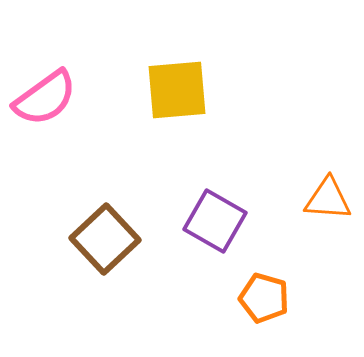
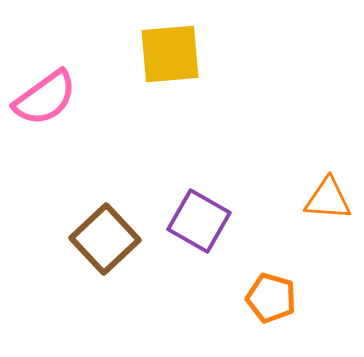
yellow square: moved 7 px left, 36 px up
purple square: moved 16 px left
orange pentagon: moved 7 px right
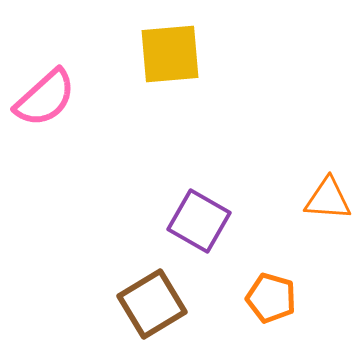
pink semicircle: rotated 6 degrees counterclockwise
brown square: moved 47 px right, 65 px down; rotated 12 degrees clockwise
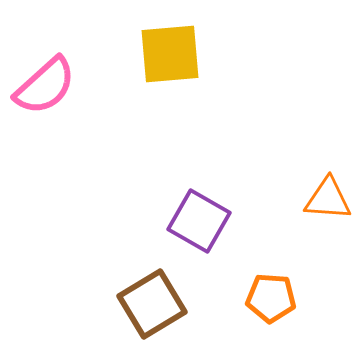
pink semicircle: moved 12 px up
orange pentagon: rotated 12 degrees counterclockwise
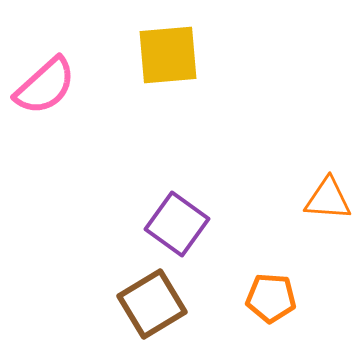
yellow square: moved 2 px left, 1 px down
purple square: moved 22 px left, 3 px down; rotated 6 degrees clockwise
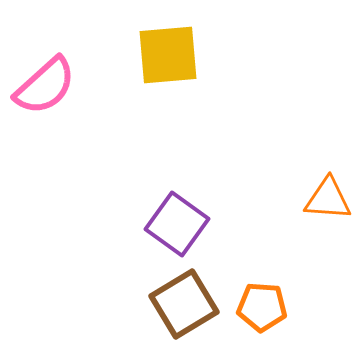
orange pentagon: moved 9 px left, 9 px down
brown square: moved 32 px right
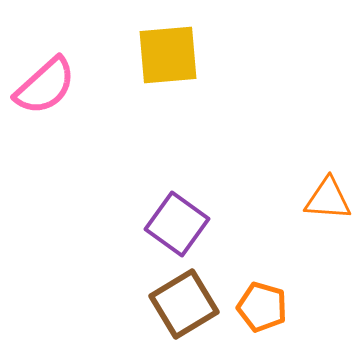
orange pentagon: rotated 12 degrees clockwise
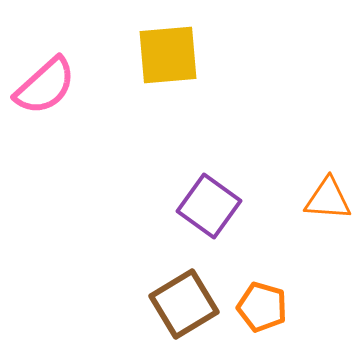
purple square: moved 32 px right, 18 px up
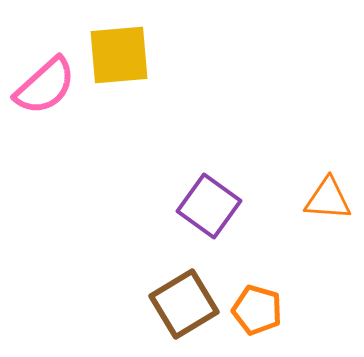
yellow square: moved 49 px left
orange pentagon: moved 5 px left, 3 px down
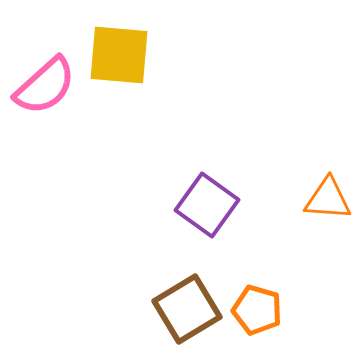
yellow square: rotated 10 degrees clockwise
purple square: moved 2 px left, 1 px up
brown square: moved 3 px right, 5 px down
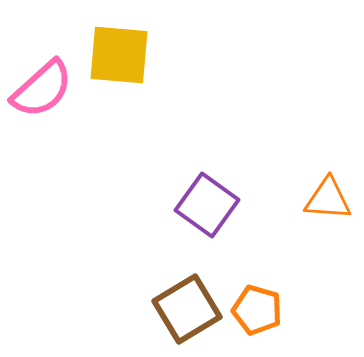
pink semicircle: moved 3 px left, 3 px down
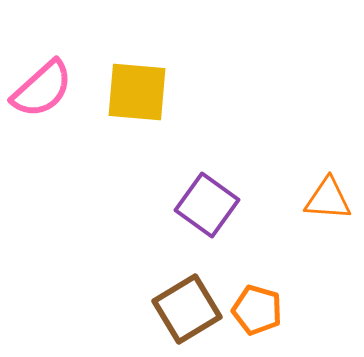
yellow square: moved 18 px right, 37 px down
